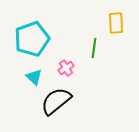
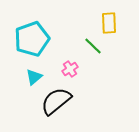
yellow rectangle: moved 7 px left
green line: moved 1 px left, 2 px up; rotated 54 degrees counterclockwise
pink cross: moved 4 px right, 1 px down
cyan triangle: rotated 36 degrees clockwise
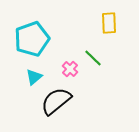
green line: moved 12 px down
pink cross: rotated 14 degrees counterclockwise
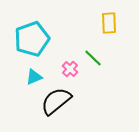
cyan triangle: rotated 18 degrees clockwise
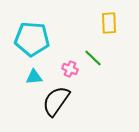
cyan pentagon: rotated 24 degrees clockwise
pink cross: rotated 21 degrees counterclockwise
cyan triangle: rotated 18 degrees clockwise
black semicircle: rotated 16 degrees counterclockwise
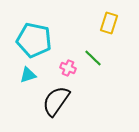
yellow rectangle: rotated 20 degrees clockwise
cyan pentagon: moved 2 px right, 1 px down; rotated 8 degrees clockwise
pink cross: moved 2 px left, 1 px up
cyan triangle: moved 6 px left, 2 px up; rotated 12 degrees counterclockwise
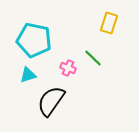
black semicircle: moved 5 px left
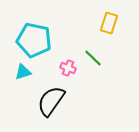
cyan triangle: moved 5 px left, 3 px up
